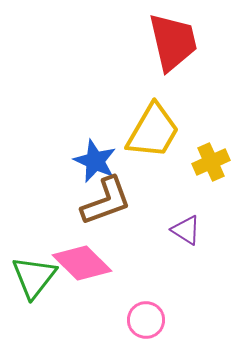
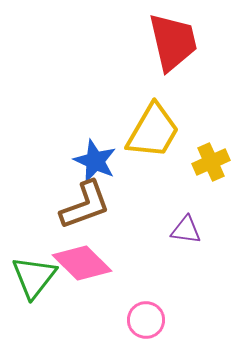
brown L-shape: moved 21 px left, 4 px down
purple triangle: rotated 24 degrees counterclockwise
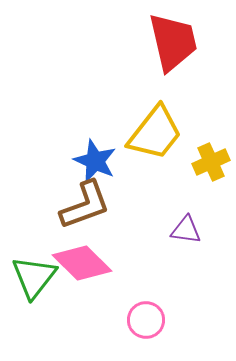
yellow trapezoid: moved 2 px right, 2 px down; rotated 8 degrees clockwise
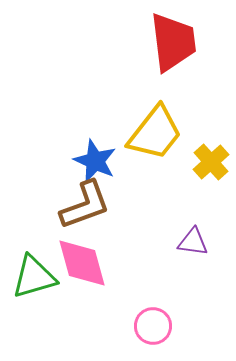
red trapezoid: rotated 6 degrees clockwise
yellow cross: rotated 18 degrees counterclockwise
purple triangle: moved 7 px right, 12 px down
pink diamond: rotated 30 degrees clockwise
green triangle: rotated 36 degrees clockwise
pink circle: moved 7 px right, 6 px down
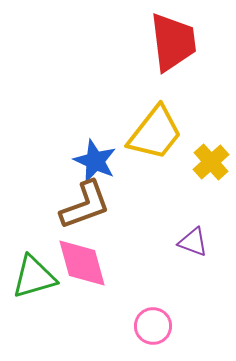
purple triangle: rotated 12 degrees clockwise
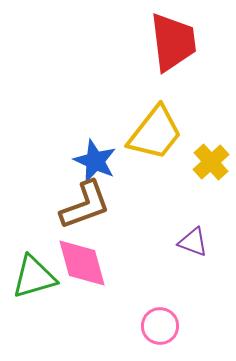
pink circle: moved 7 px right
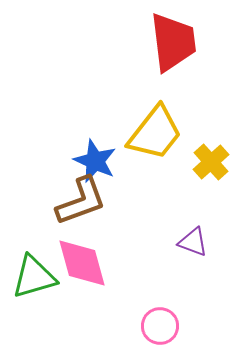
brown L-shape: moved 4 px left, 4 px up
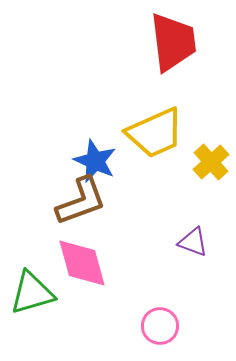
yellow trapezoid: rotated 28 degrees clockwise
green triangle: moved 2 px left, 16 px down
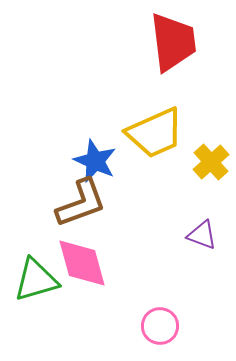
brown L-shape: moved 2 px down
purple triangle: moved 9 px right, 7 px up
green triangle: moved 4 px right, 13 px up
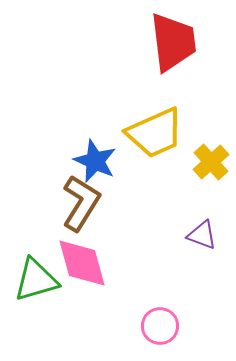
brown L-shape: rotated 38 degrees counterclockwise
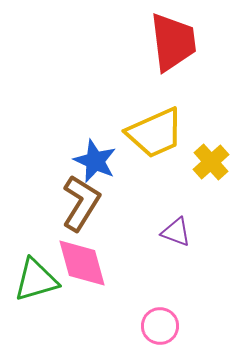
purple triangle: moved 26 px left, 3 px up
